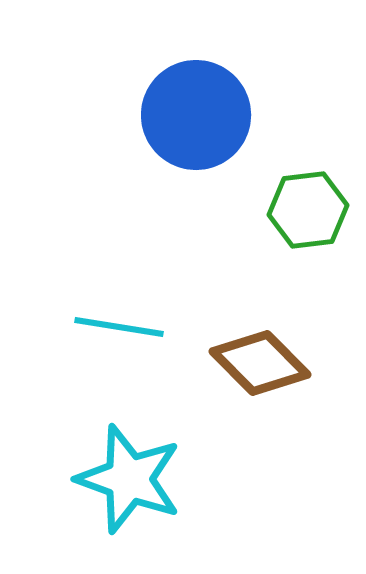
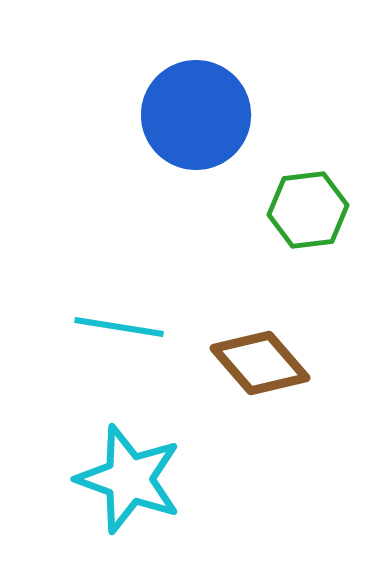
brown diamond: rotated 4 degrees clockwise
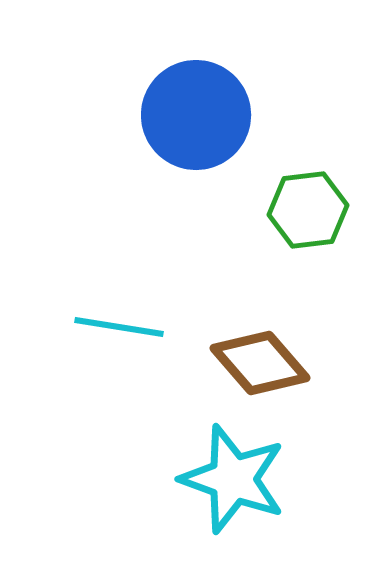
cyan star: moved 104 px right
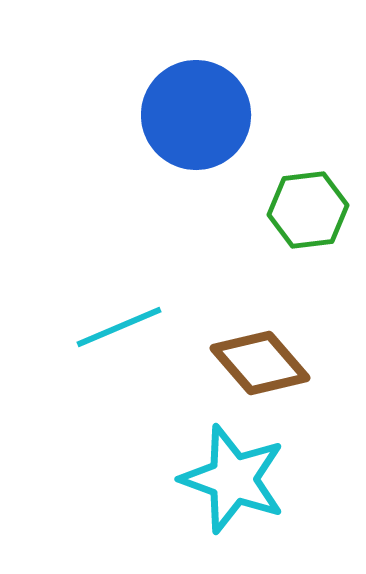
cyan line: rotated 32 degrees counterclockwise
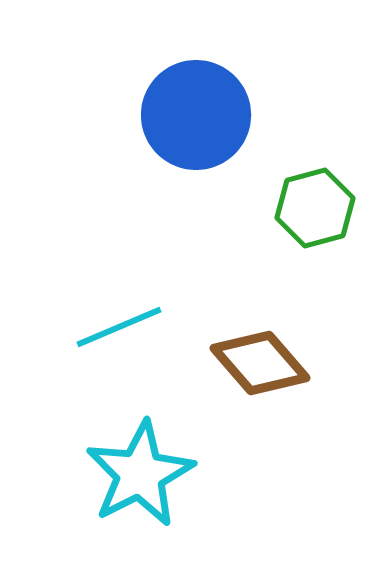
green hexagon: moved 7 px right, 2 px up; rotated 8 degrees counterclockwise
cyan star: moved 93 px left, 5 px up; rotated 25 degrees clockwise
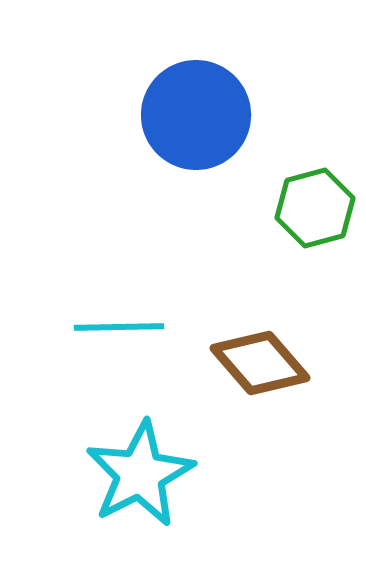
cyan line: rotated 22 degrees clockwise
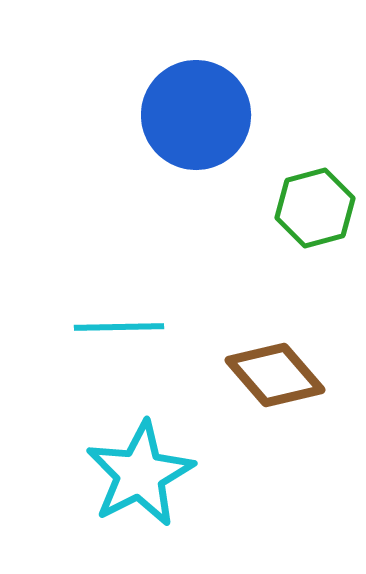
brown diamond: moved 15 px right, 12 px down
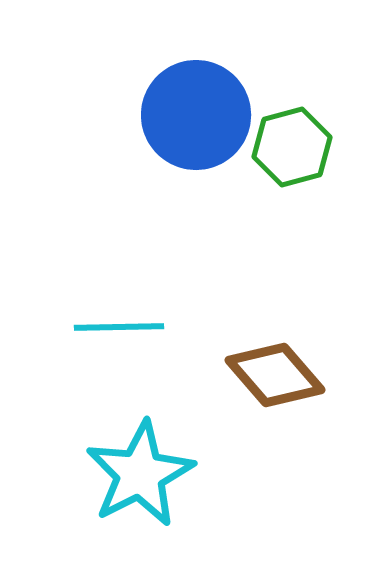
green hexagon: moved 23 px left, 61 px up
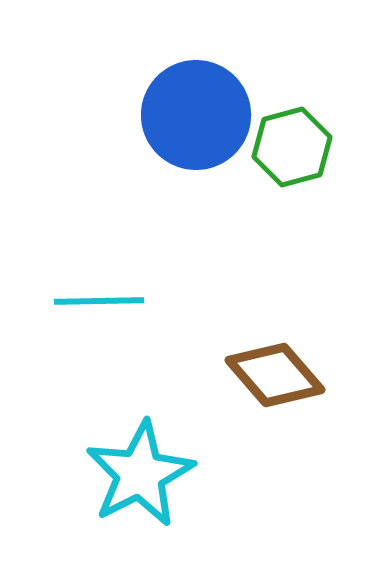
cyan line: moved 20 px left, 26 px up
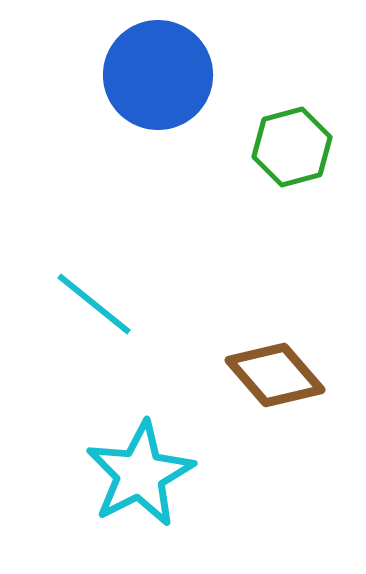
blue circle: moved 38 px left, 40 px up
cyan line: moved 5 px left, 3 px down; rotated 40 degrees clockwise
